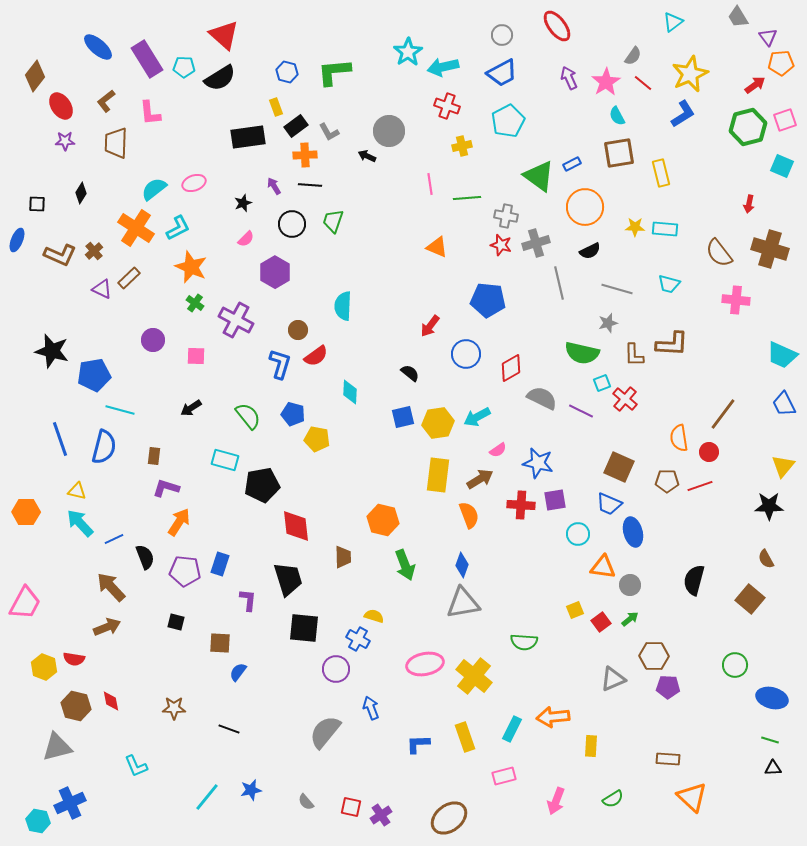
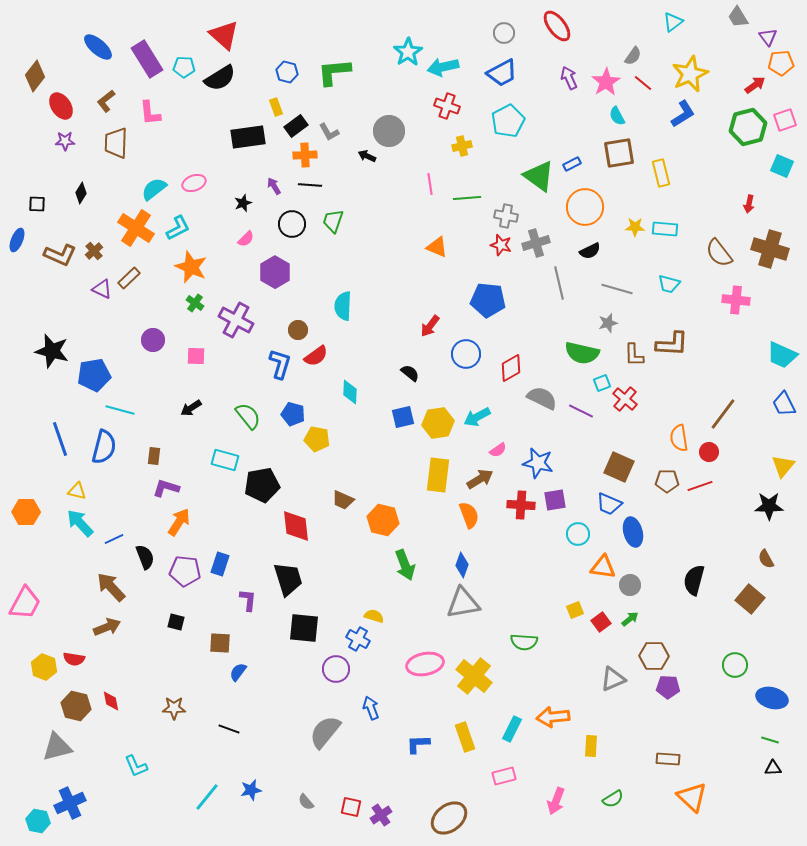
gray circle at (502, 35): moved 2 px right, 2 px up
brown trapezoid at (343, 557): moved 57 px up; rotated 115 degrees clockwise
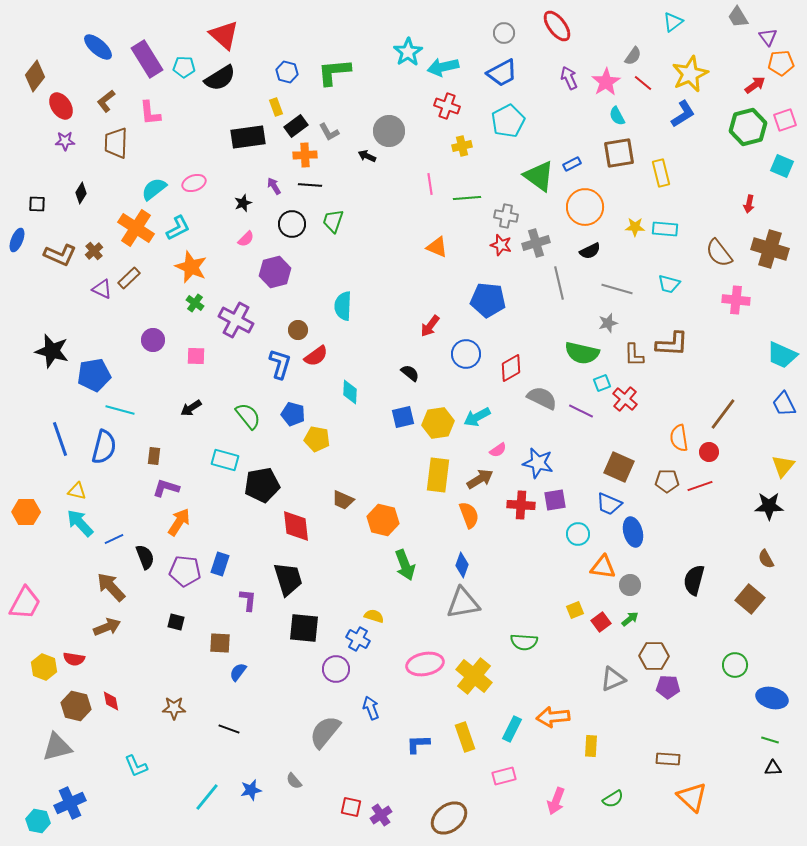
purple hexagon at (275, 272): rotated 16 degrees clockwise
gray semicircle at (306, 802): moved 12 px left, 21 px up
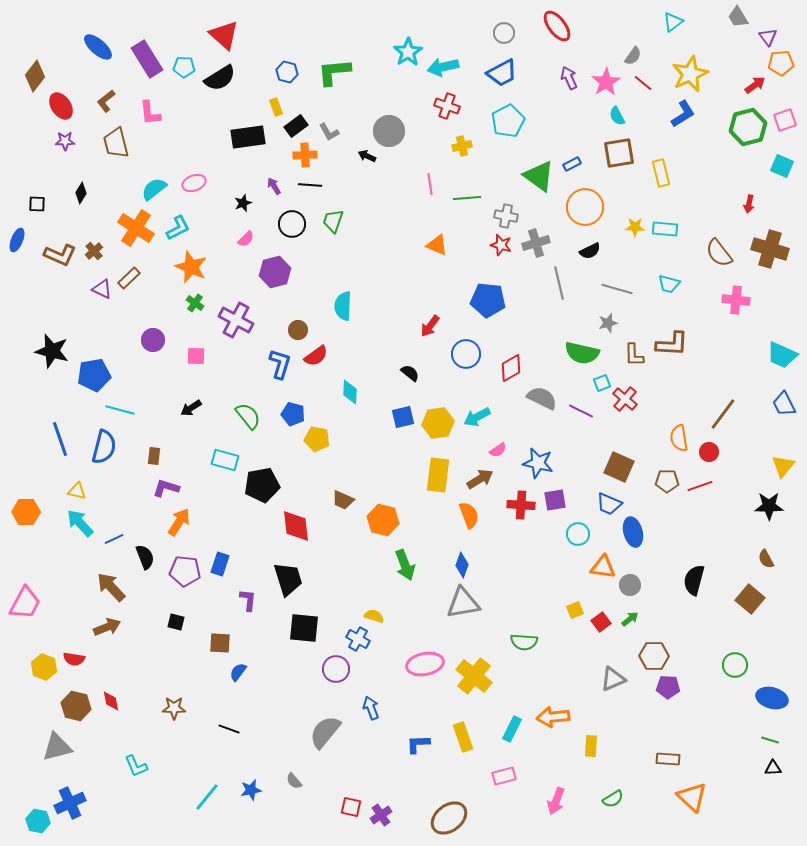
brown trapezoid at (116, 143): rotated 16 degrees counterclockwise
orange triangle at (437, 247): moved 2 px up
yellow rectangle at (465, 737): moved 2 px left
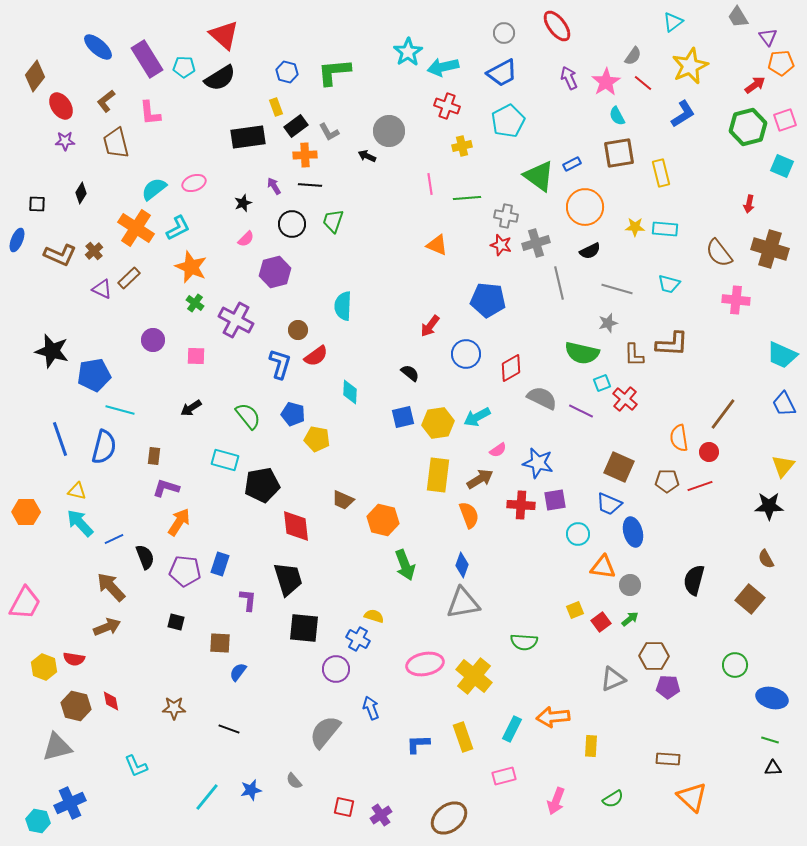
yellow star at (690, 74): moved 8 px up
red square at (351, 807): moved 7 px left
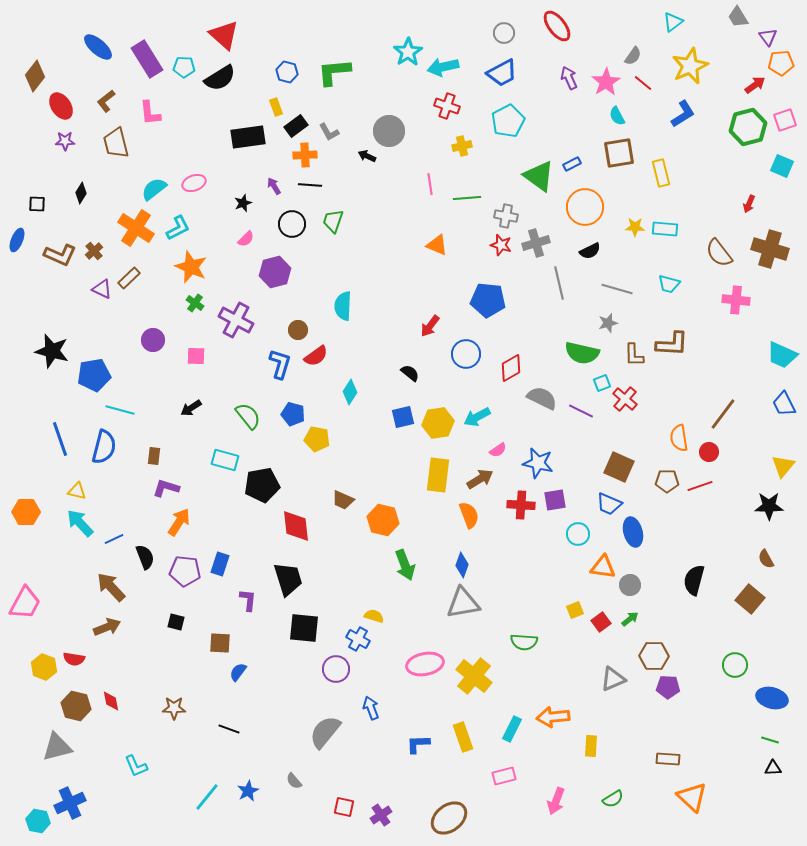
red arrow at (749, 204): rotated 12 degrees clockwise
cyan diamond at (350, 392): rotated 30 degrees clockwise
blue star at (251, 790): moved 3 px left, 1 px down; rotated 15 degrees counterclockwise
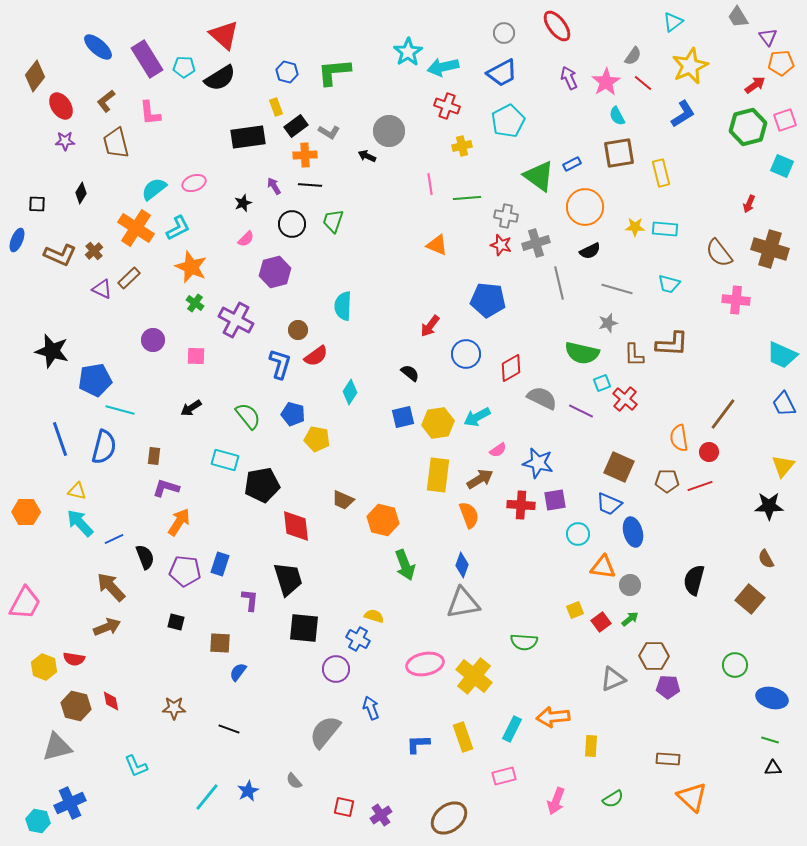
gray L-shape at (329, 132): rotated 30 degrees counterclockwise
blue pentagon at (94, 375): moved 1 px right, 5 px down
purple L-shape at (248, 600): moved 2 px right
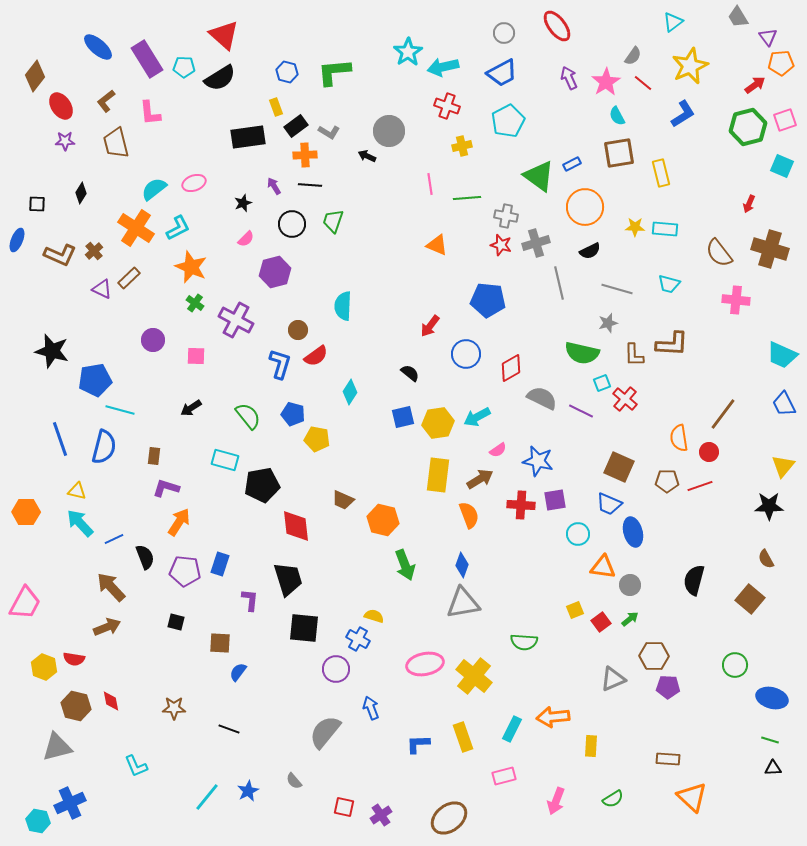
blue star at (538, 463): moved 2 px up
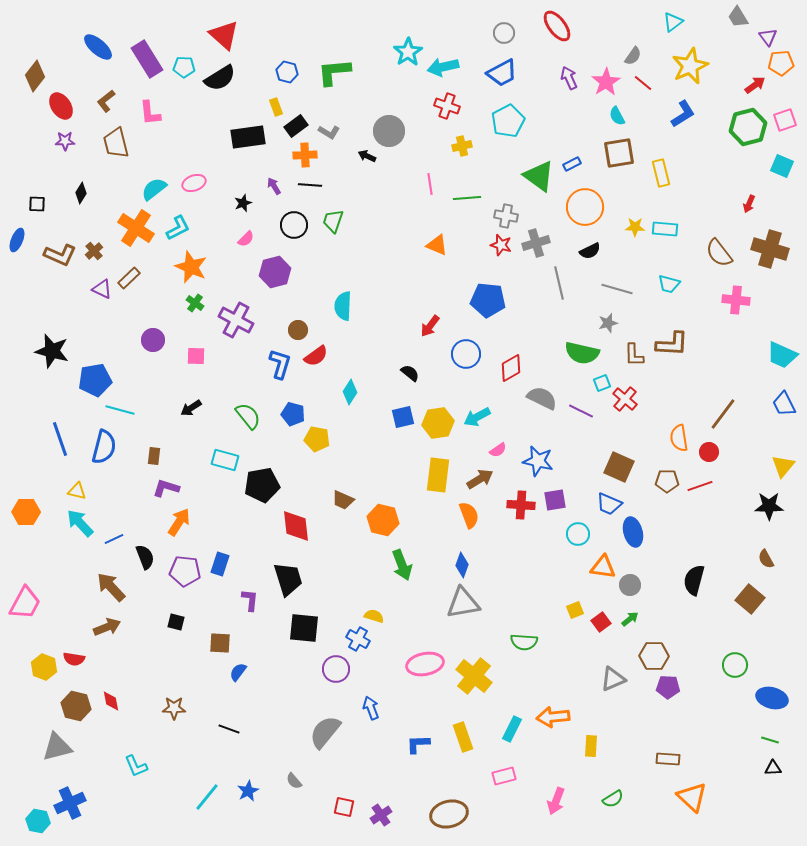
black circle at (292, 224): moved 2 px right, 1 px down
green arrow at (405, 565): moved 3 px left
brown ellipse at (449, 818): moved 4 px up; rotated 24 degrees clockwise
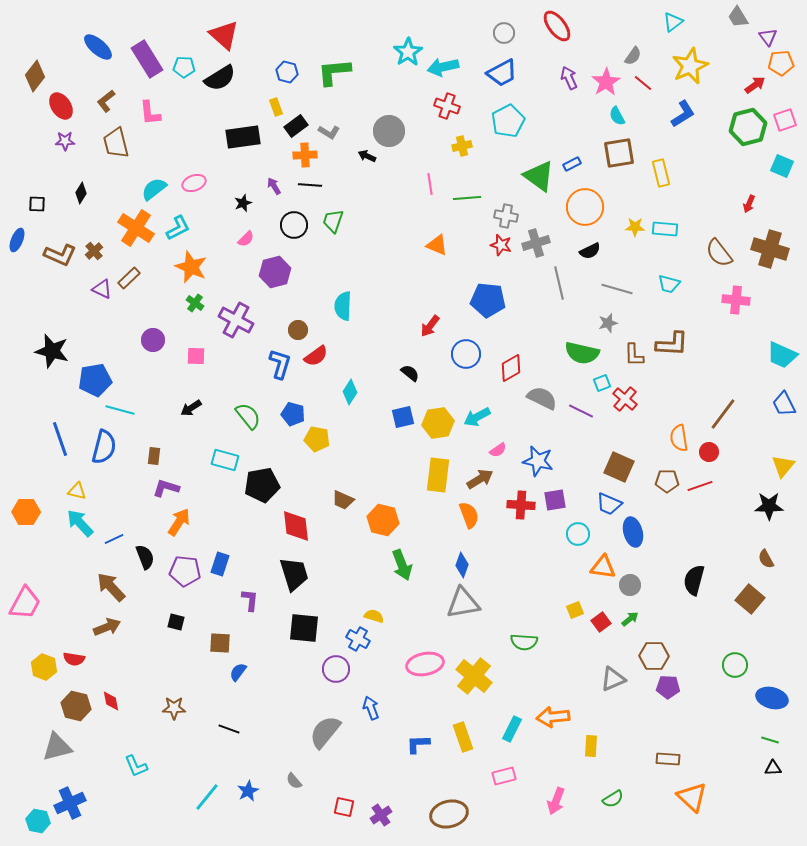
black rectangle at (248, 137): moved 5 px left
black trapezoid at (288, 579): moved 6 px right, 5 px up
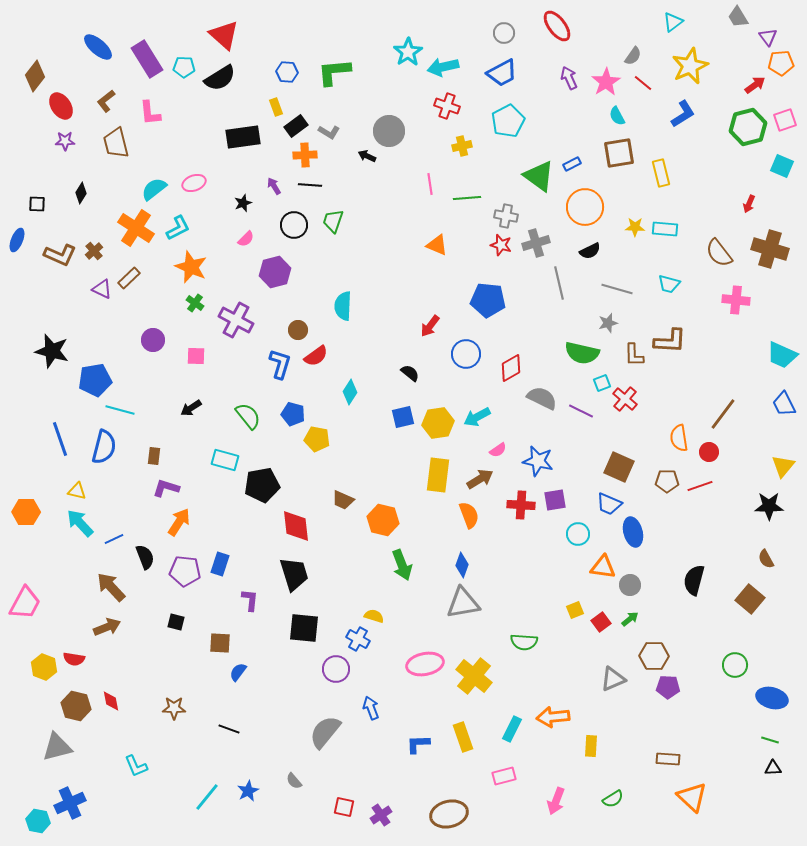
blue hexagon at (287, 72): rotated 10 degrees counterclockwise
brown L-shape at (672, 344): moved 2 px left, 3 px up
